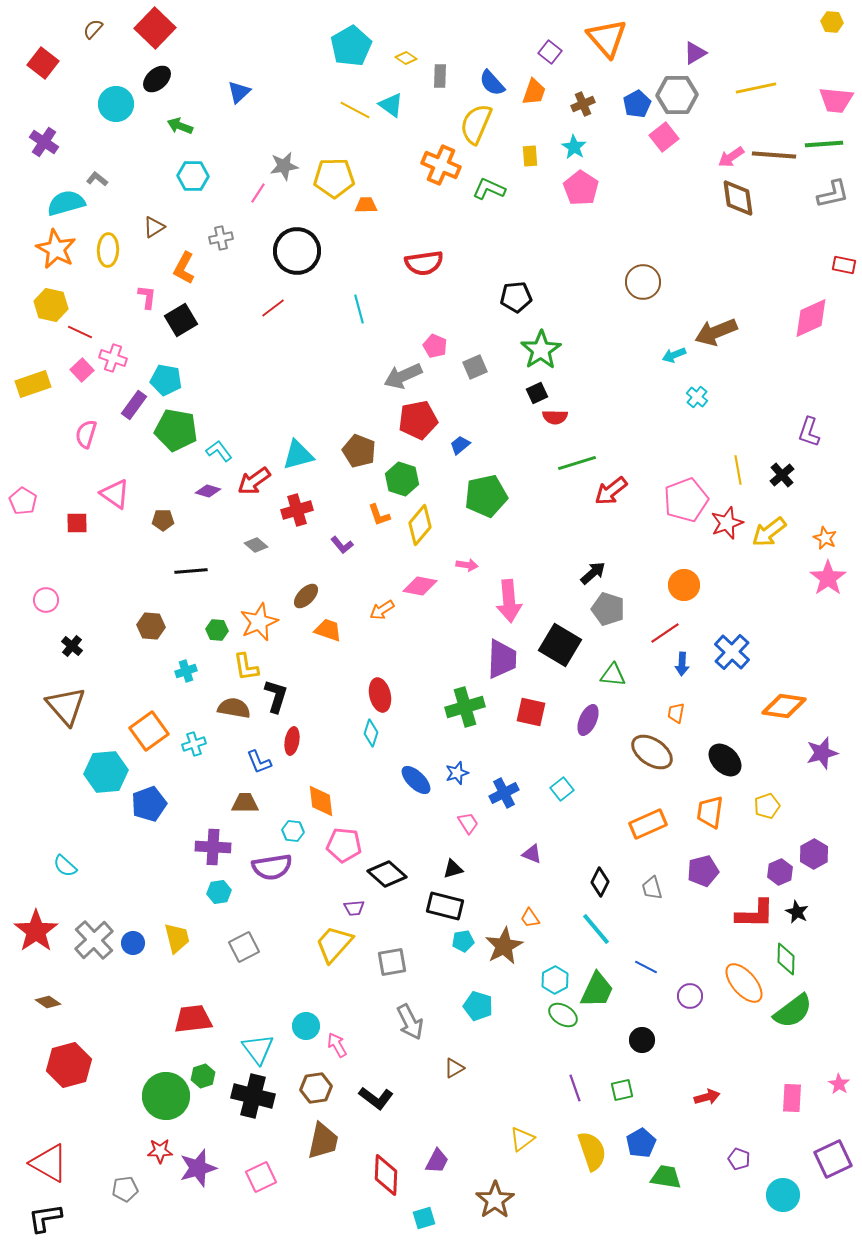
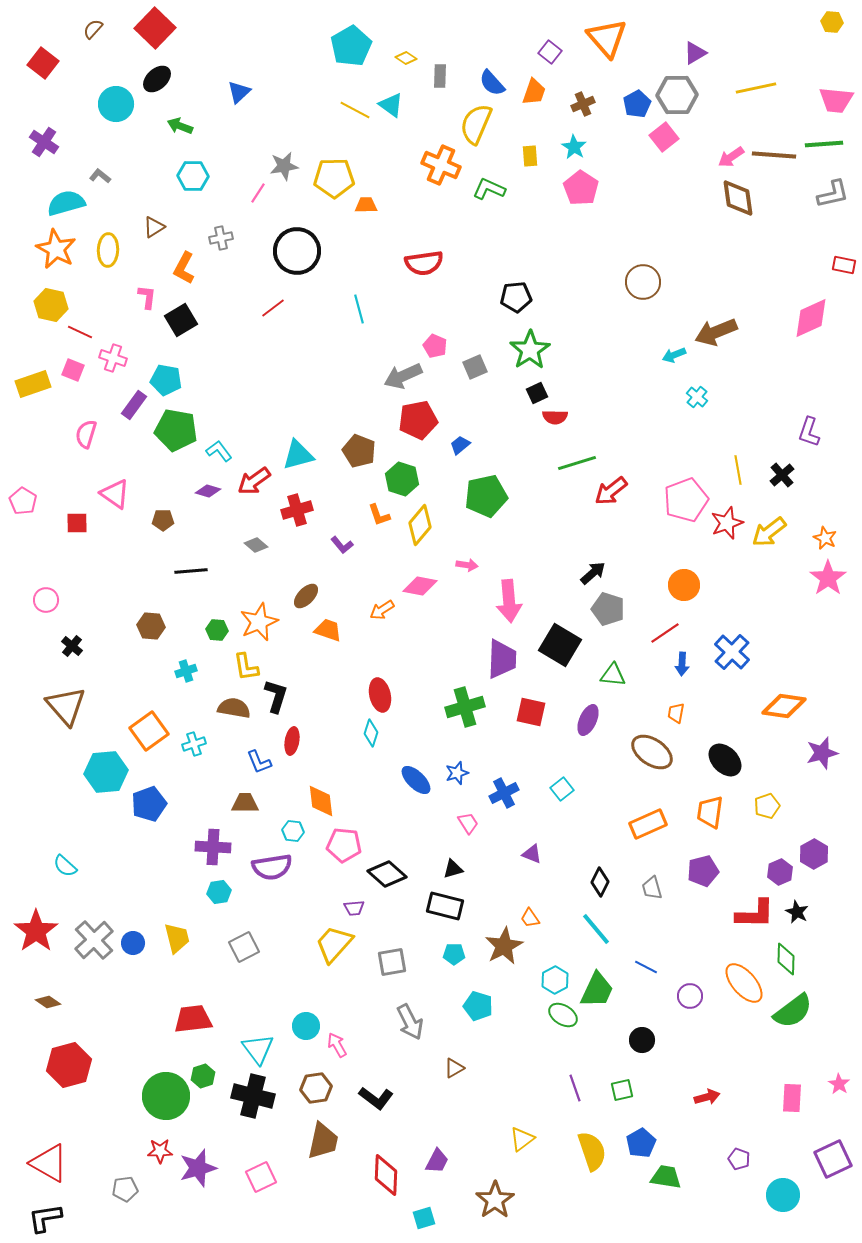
gray L-shape at (97, 179): moved 3 px right, 3 px up
green star at (541, 350): moved 11 px left
pink square at (82, 370): moved 9 px left; rotated 25 degrees counterclockwise
cyan pentagon at (463, 941): moved 9 px left, 13 px down; rotated 10 degrees clockwise
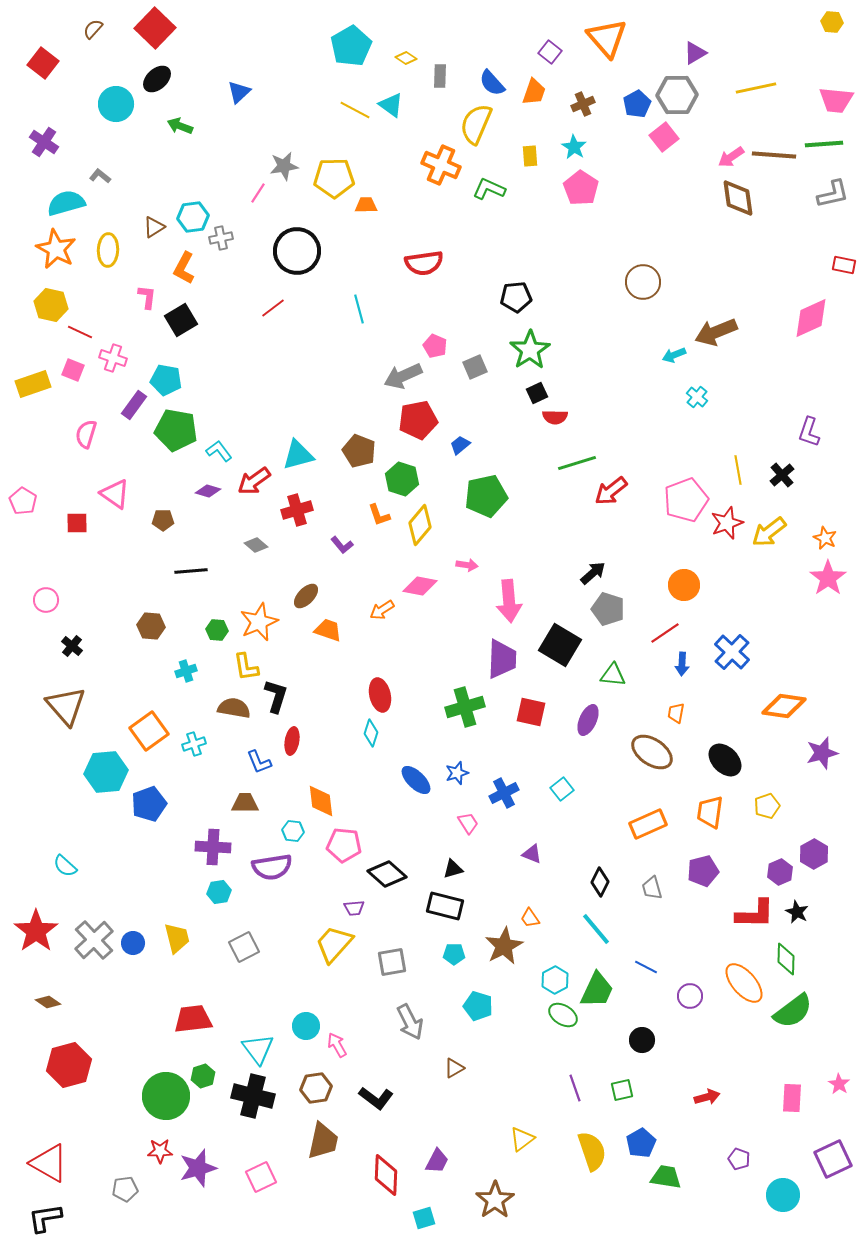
cyan hexagon at (193, 176): moved 41 px down; rotated 8 degrees counterclockwise
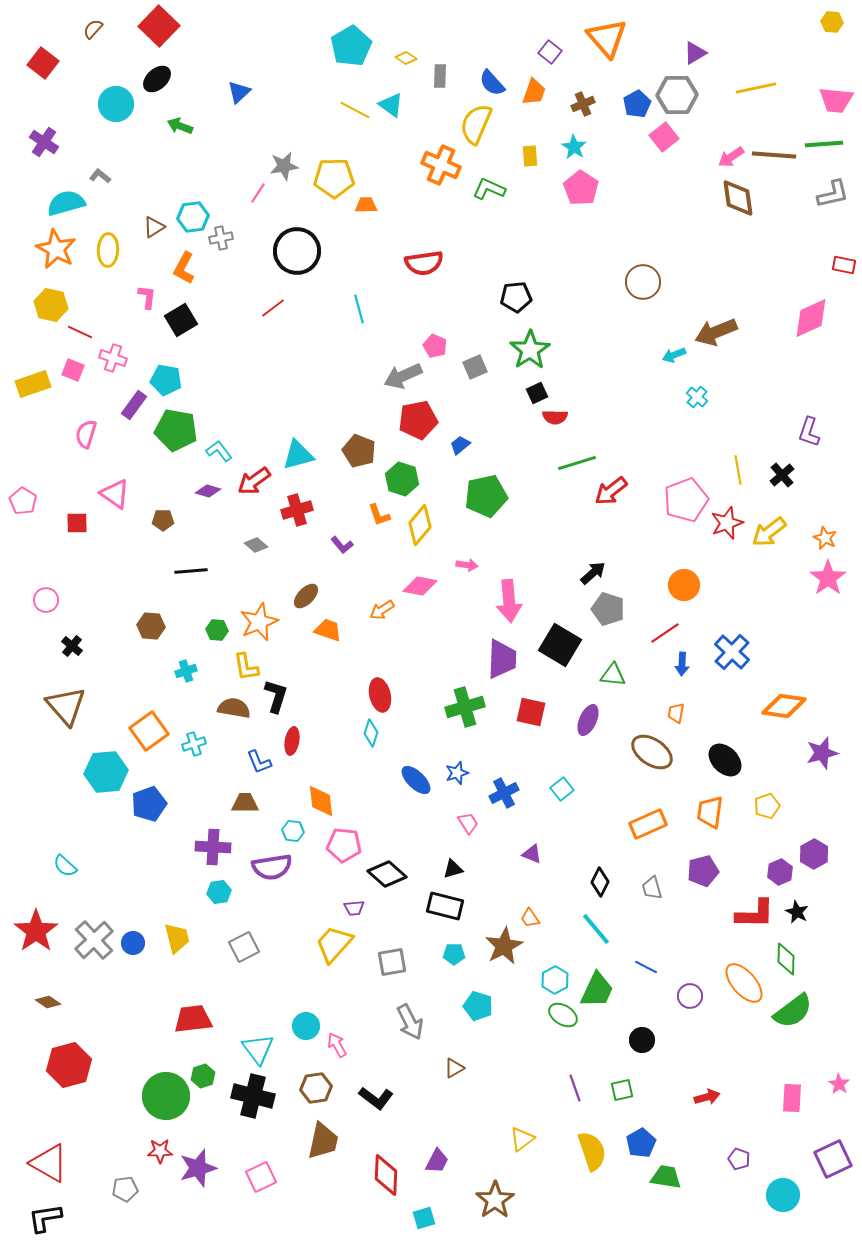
red square at (155, 28): moved 4 px right, 2 px up
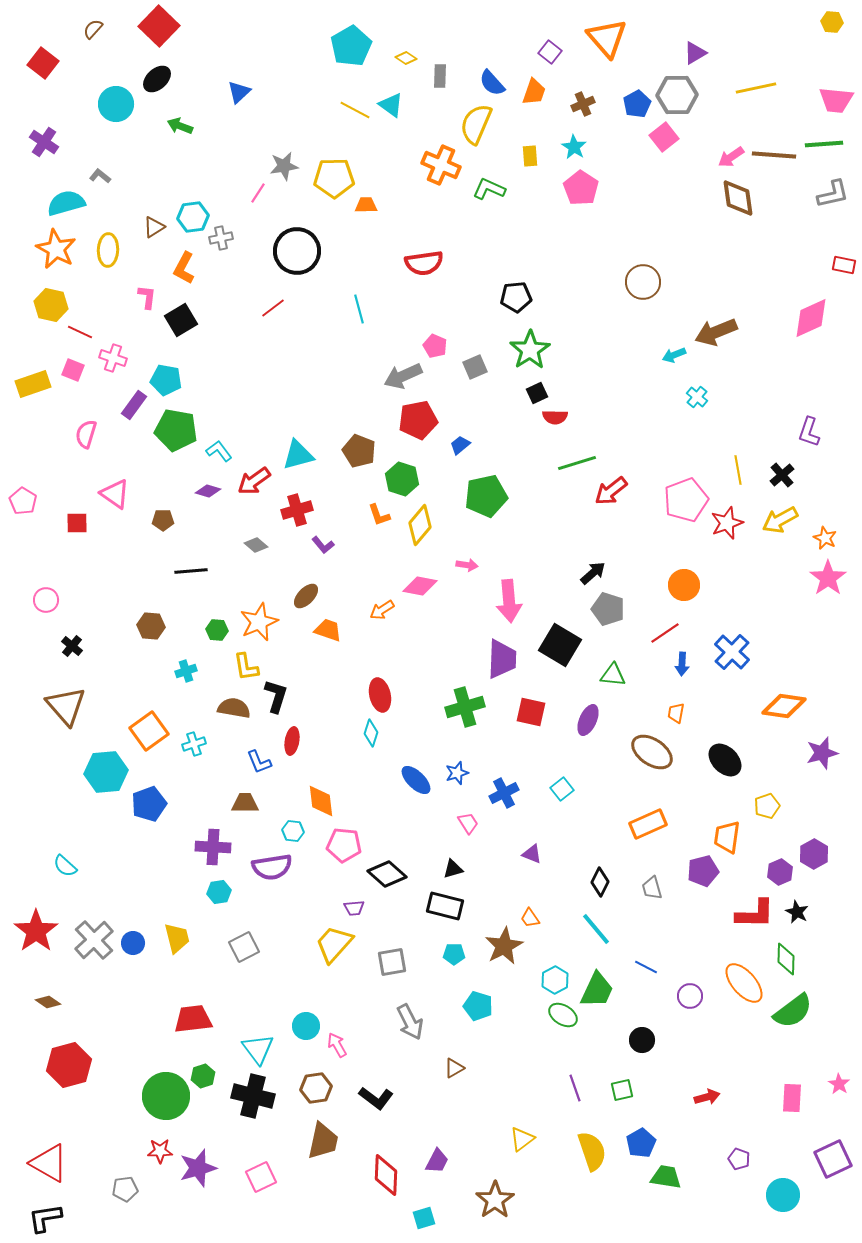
yellow arrow at (769, 532): moved 11 px right, 12 px up; rotated 9 degrees clockwise
purple L-shape at (342, 545): moved 19 px left
orange trapezoid at (710, 812): moved 17 px right, 25 px down
